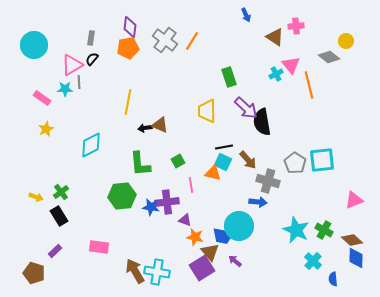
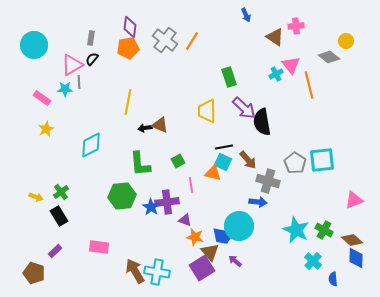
purple arrow at (246, 108): moved 2 px left
blue star at (151, 207): rotated 24 degrees clockwise
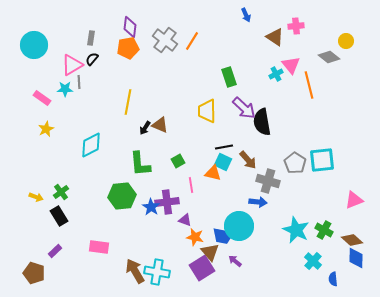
black arrow at (145, 128): rotated 48 degrees counterclockwise
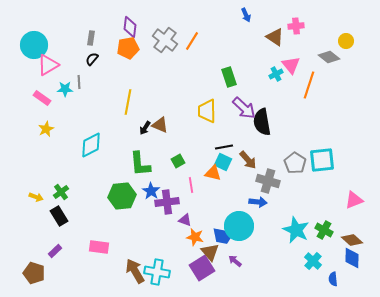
pink triangle at (72, 65): moved 24 px left
orange line at (309, 85): rotated 32 degrees clockwise
blue star at (151, 207): moved 16 px up
blue diamond at (356, 258): moved 4 px left
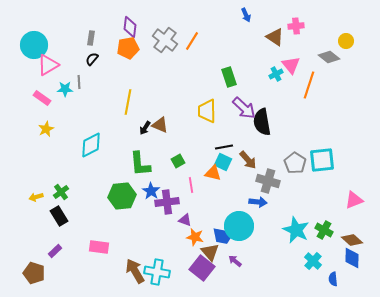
yellow arrow at (36, 197): rotated 144 degrees clockwise
purple square at (202, 268): rotated 20 degrees counterclockwise
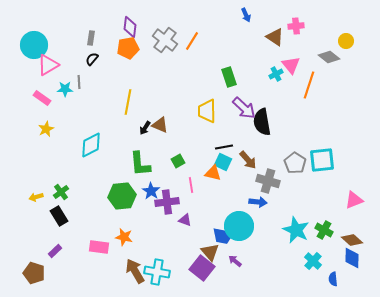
orange star at (195, 237): moved 71 px left
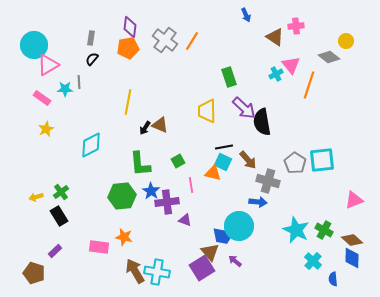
purple square at (202, 268): rotated 20 degrees clockwise
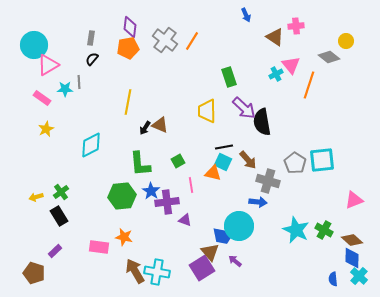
cyan cross at (313, 261): moved 46 px right, 15 px down
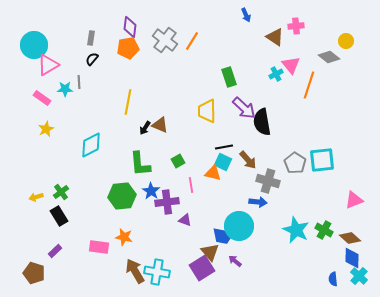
brown diamond at (352, 240): moved 2 px left, 2 px up
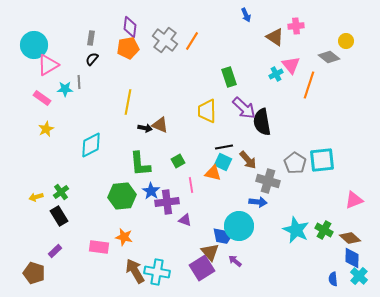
black arrow at (145, 128): rotated 112 degrees counterclockwise
